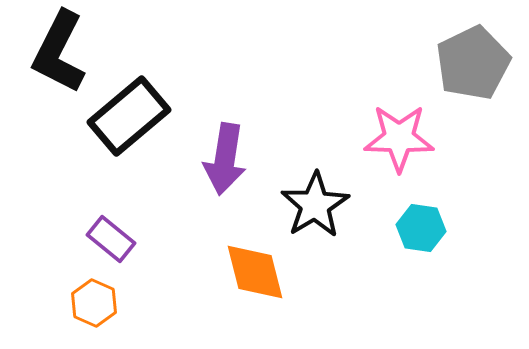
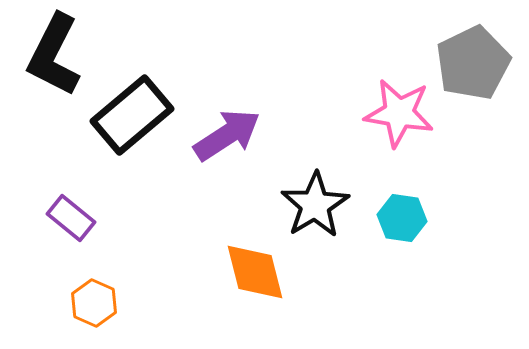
black L-shape: moved 5 px left, 3 px down
black rectangle: moved 3 px right, 1 px up
pink star: moved 25 px up; rotated 8 degrees clockwise
purple arrow: moved 2 px right, 24 px up; rotated 132 degrees counterclockwise
cyan hexagon: moved 19 px left, 10 px up
purple rectangle: moved 40 px left, 21 px up
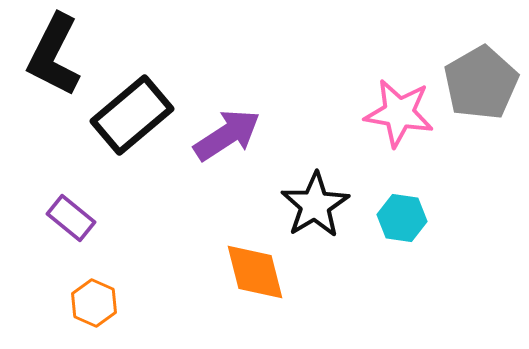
gray pentagon: moved 8 px right, 20 px down; rotated 4 degrees counterclockwise
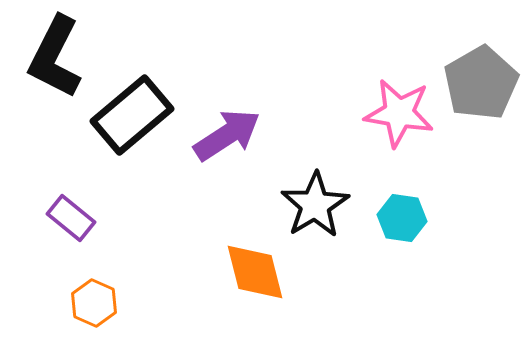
black L-shape: moved 1 px right, 2 px down
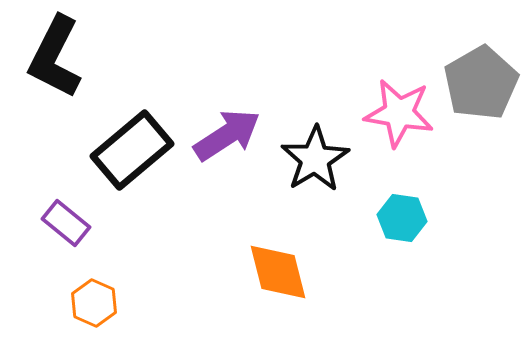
black rectangle: moved 35 px down
black star: moved 46 px up
purple rectangle: moved 5 px left, 5 px down
orange diamond: moved 23 px right
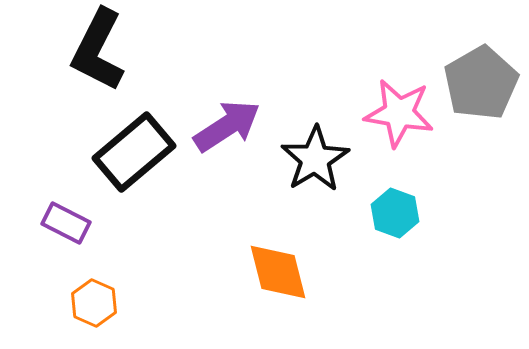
black L-shape: moved 43 px right, 7 px up
purple arrow: moved 9 px up
black rectangle: moved 2 px right, 2 px down
cyan hexagon: moved 7 px left, 5 px up; rotated 12 degrees clockwise
purple rectangle: rotated 12 degrees counterclockwise
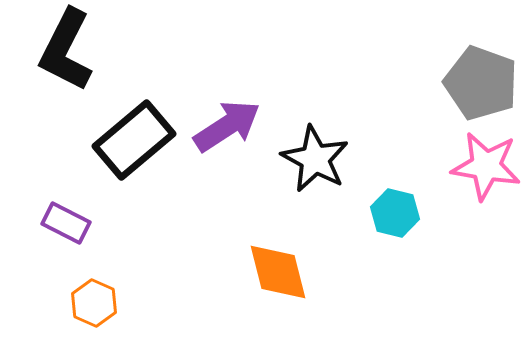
black L-shape: moved 32 px left
gray pentagon: rotated 22 degrees counterclockwise
pink star: moved 87 px right, 53 px down
black rectangle: moved 12 px up
black star: rotated 12 degrees counterclockwise
cyan hexagon: rotated 6 degrees counterclockwise
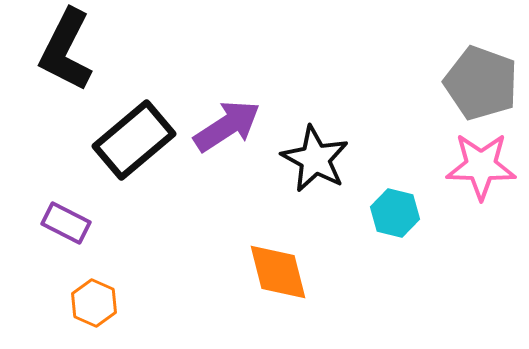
pink star: moved 5 px left; rotated 8 degrees counterclockwise
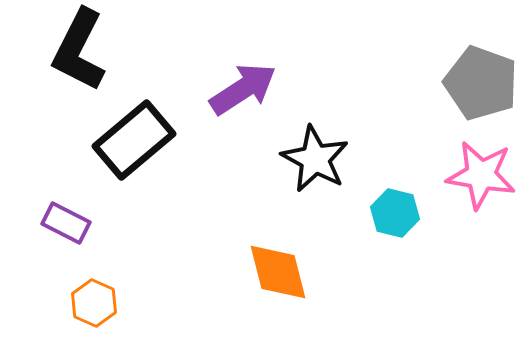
black L-shape: moved 13 px right
purple arrow: moved 16 px right, 37 px up
pink star: moved 9 px down; rotated 8 degrees clockwise
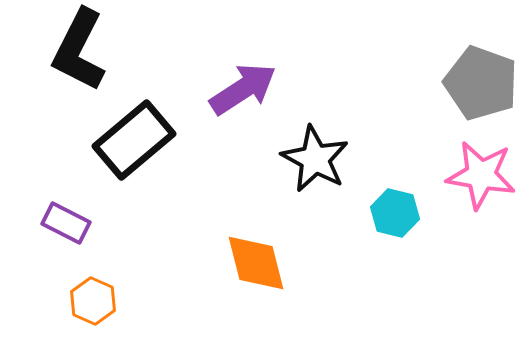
orange diamond: moved 22 px left, 9 px up
orange hexagon: moved 1 px left, 2 px up
